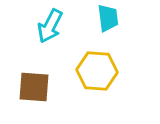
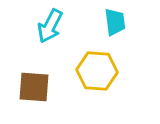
cyan trapezoid: moved 7 px right, 4 px down
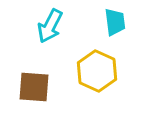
yellow hexagon: rotated 21 degrees clockwise
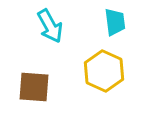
cyan arrow: rotated 56 degrees counterclockwise
yellow hexagon: moved 7 px right
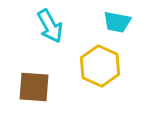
cyan trapezoid: moved 2 px right; rotated 108 degrees clockwise
yellow hexagon: moved 4 px left, 5 px up
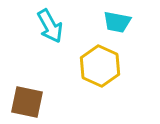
brown square: moved 7 px left, 15 px down; rotated 8 degrees clockwise
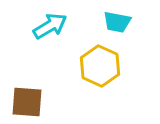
cyan arrow: rotated 92 degrees counterclockwise
brown square: rotated 8 degrees counterclockwise
